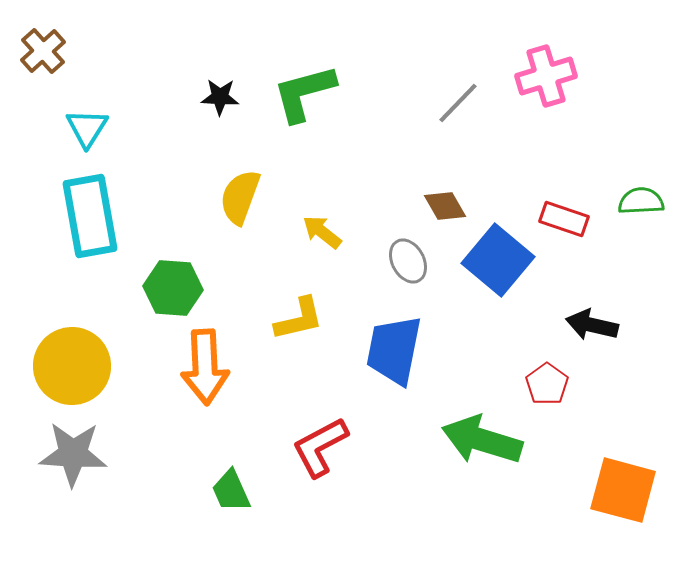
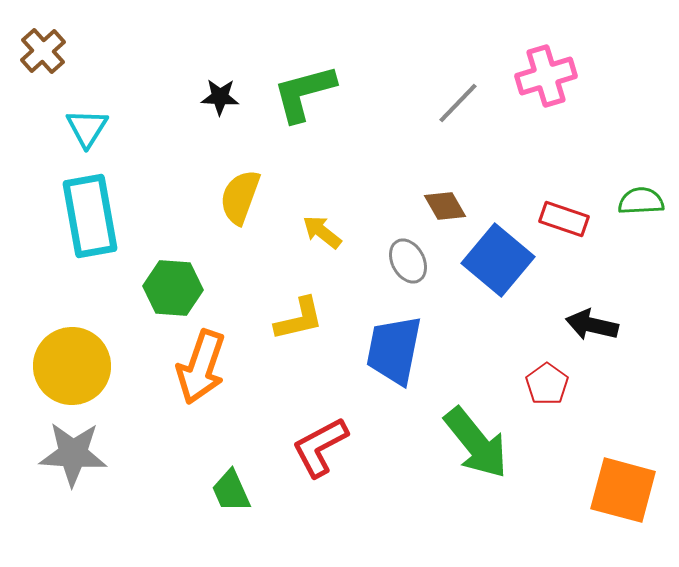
orange arrow: moved 4 px left; rotated 22 degrees clockwise
green arrow: moved 6 px left, 3 px down; rotated 146 degrees counterclockwise
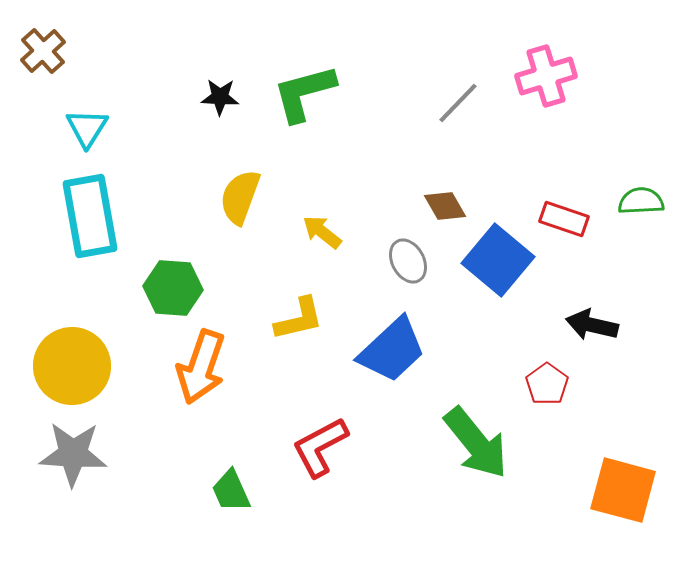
blue trapezoid: moved 2 px left; rotated 144 degrees counterclockwise
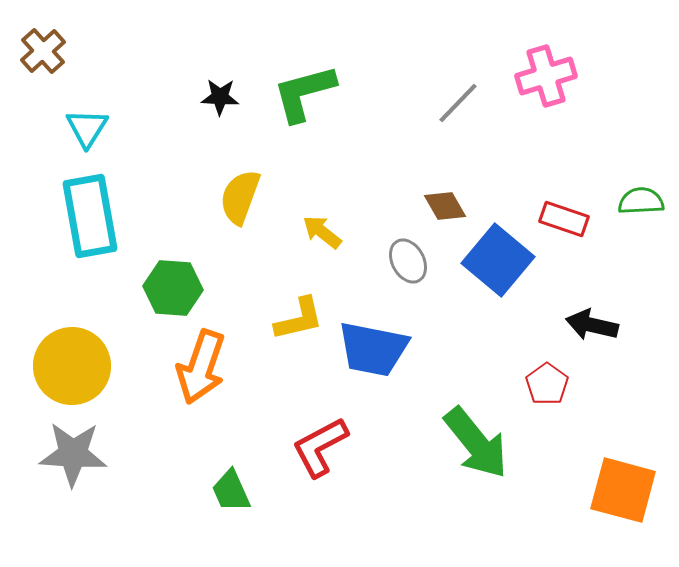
blue trapezoid: moved 19 px left, 1 px up; rotated 54 degrees clockwise
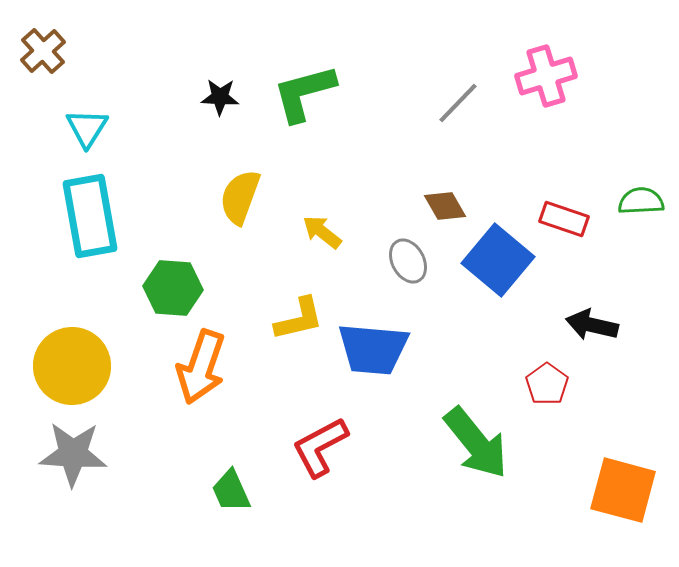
blue trapezoid: rotated 6 degrees counterclockwise
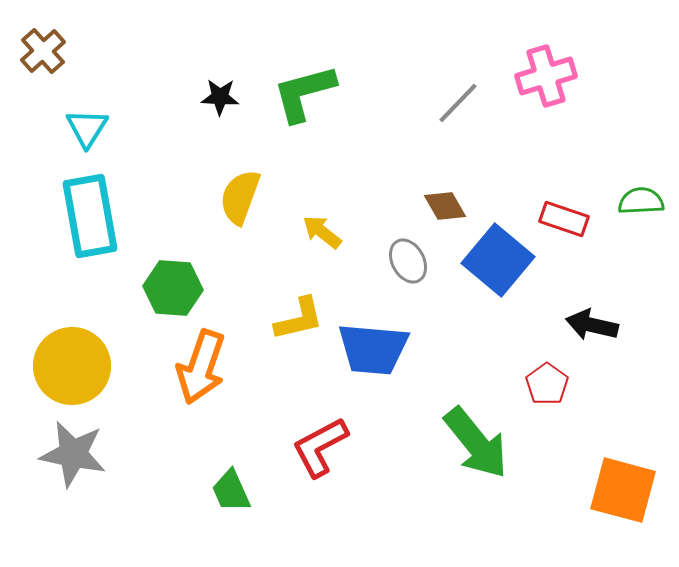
gray star: rotated 8 degrees clockwise
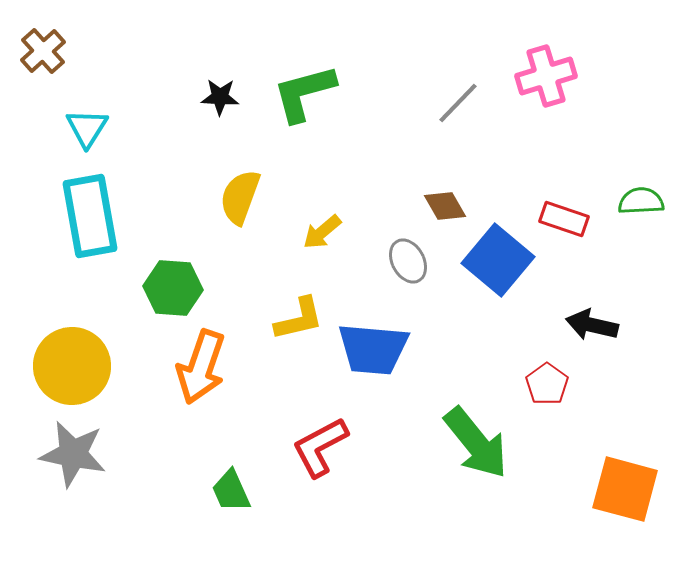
yellow arrow: rotated 78 degrees counterclockwise
orange square: moved 2 px right, 1 px up
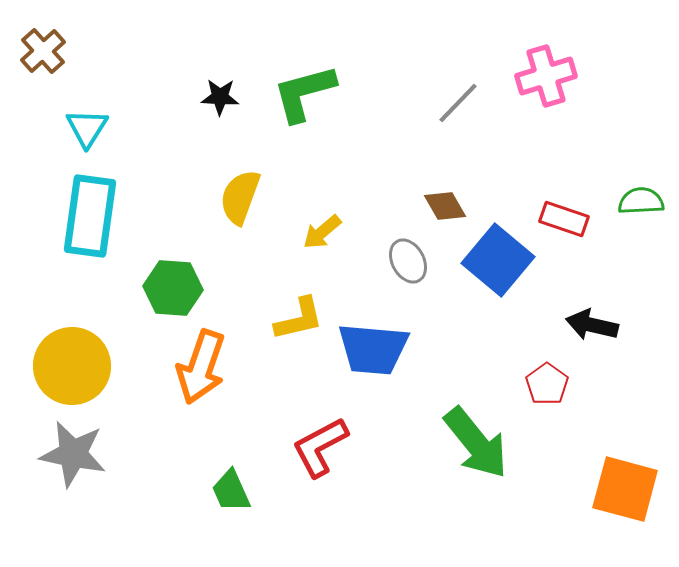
cyan rectangle: rotated 18 degrees clockwise
